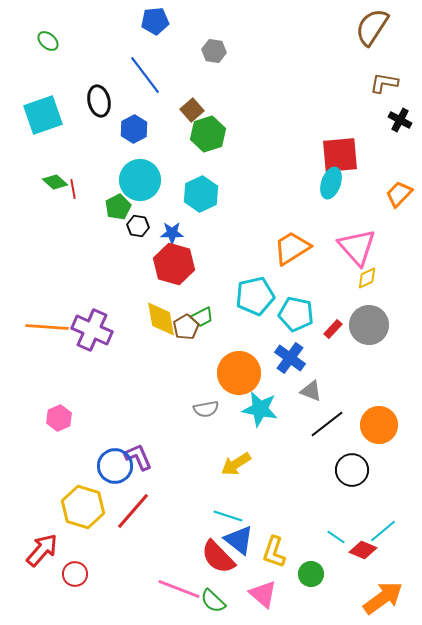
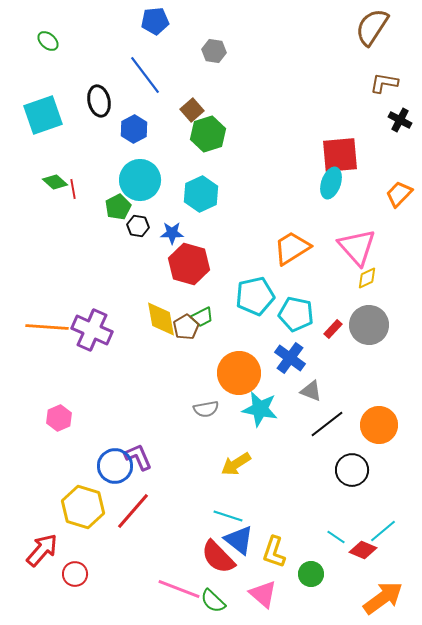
red hexagon at (174, 264): moved 15 px right
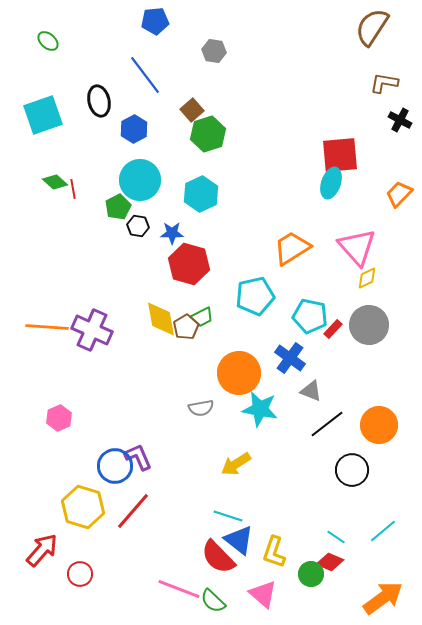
cyan pentagon at (296, 314): moved 14 px right, 2 px down
gray semicircle at (206, 409): moved 5 px left, 1 px up
red diamond at (363, 550): moved 33 px left, 12 px down
red circle at (75, 574): moved 5 px right
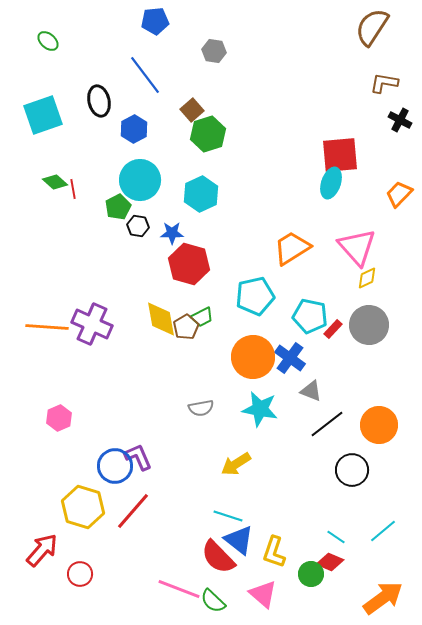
purple cross at (92, 330): moved 6 px up
orange circle at (239, 373): moved 14 px right, 16 px up
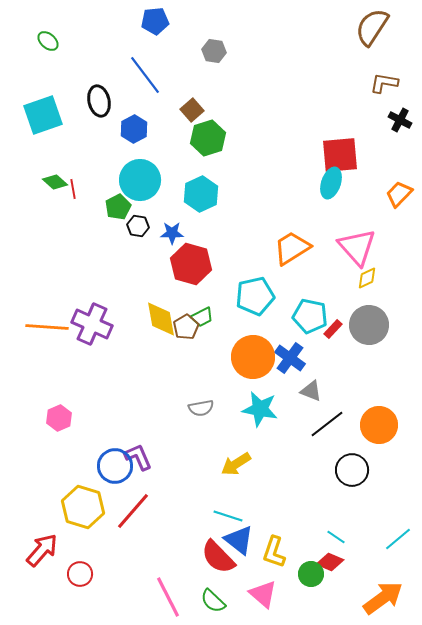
green hexagon at (208, 134): moved 4 px down
red hexagon at (189, 264): moved 2 px right
cyan line at (383, 531): moved 15 px right, 8 px down
pink line at (179, 589): moved 11 px left, 8 px down; rotated 42 degrees clockwise
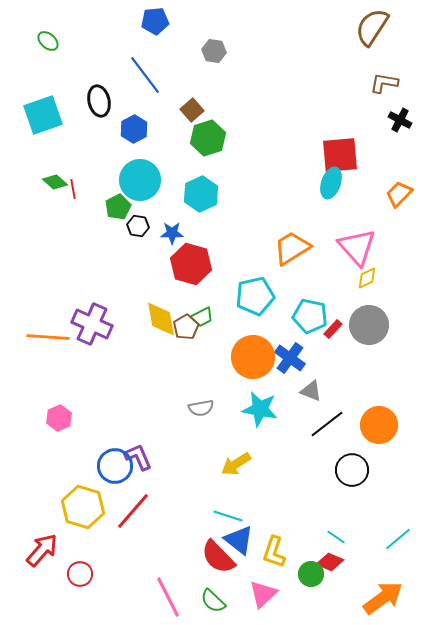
orange line at (47, 327): moved 1 px right, 10 px down
pink triangle at (263, 594): rotated 36 degrees clockwise
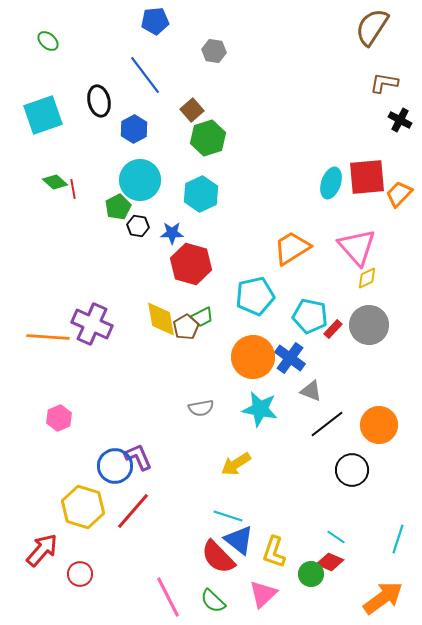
red square at (340, 155): moved 27 px right, 22 px down
cyan line at (398, 539): rotated 32 degrees counterclockwise
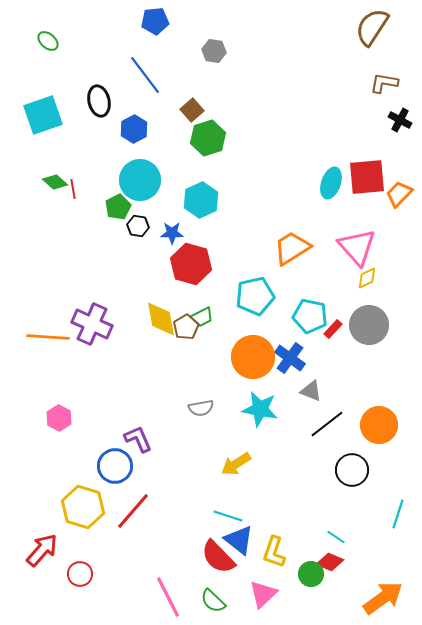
cyan hexagon at (201, 194): moved 6 px down
pink hexagon at (59, 418): rotated 10 degrees counterclockwise
purple L-shape at (138, 457): moved 18 px up
cyan line at (398, 539): moved 25 px up
